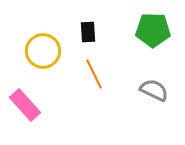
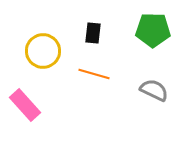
black rectangle: moved 5 px right, 1 px down; rotated 10 degrees clockwise
orange line: rotated 48 degrees counterclockwise
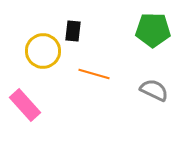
black rectangle: moved 20 px left, 2 px up
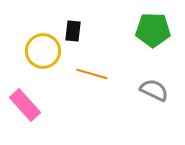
orange line: moved 2 px left
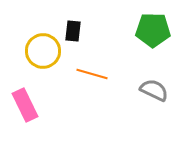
pink rectangle: rotated 16 degrees clockwise
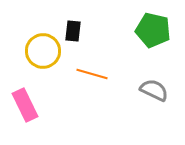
green pentagon: rotated 12 degrees clockwise
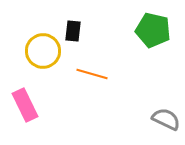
gray semicircle: moved 12 px right, 29 px down
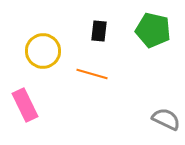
black rectangle: moved 26 px right
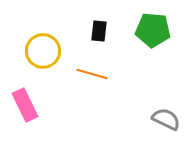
green pentagon: rotated 8 degrees counterclockwise
